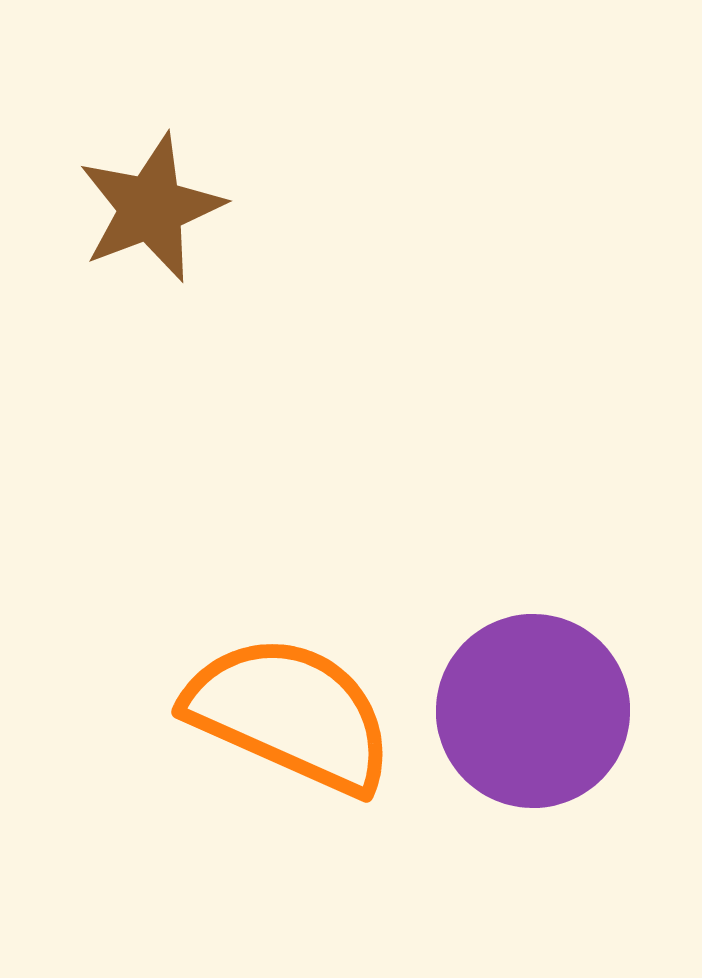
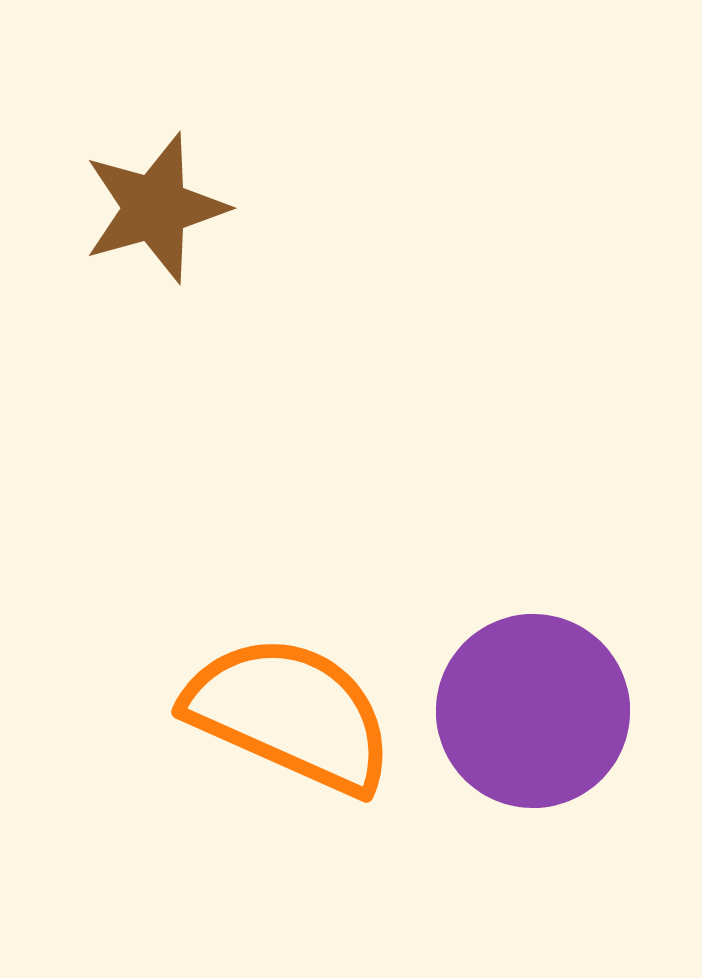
brown star: moved 4 px right; rotated 5 degrees clockwise
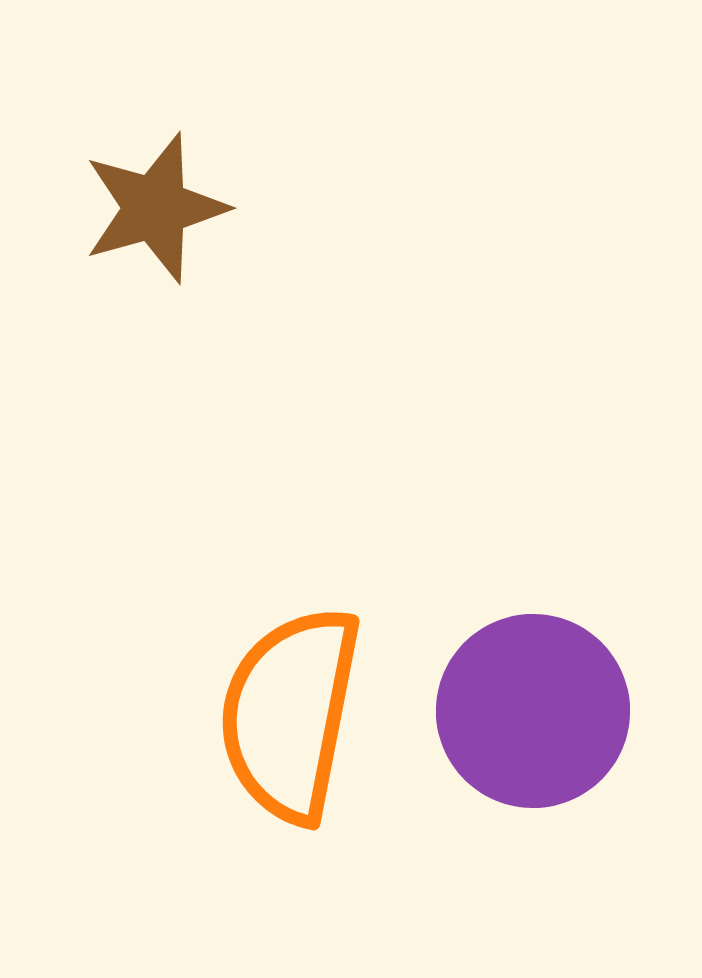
orange semicircle: rotated 103 degrees counterclockwise
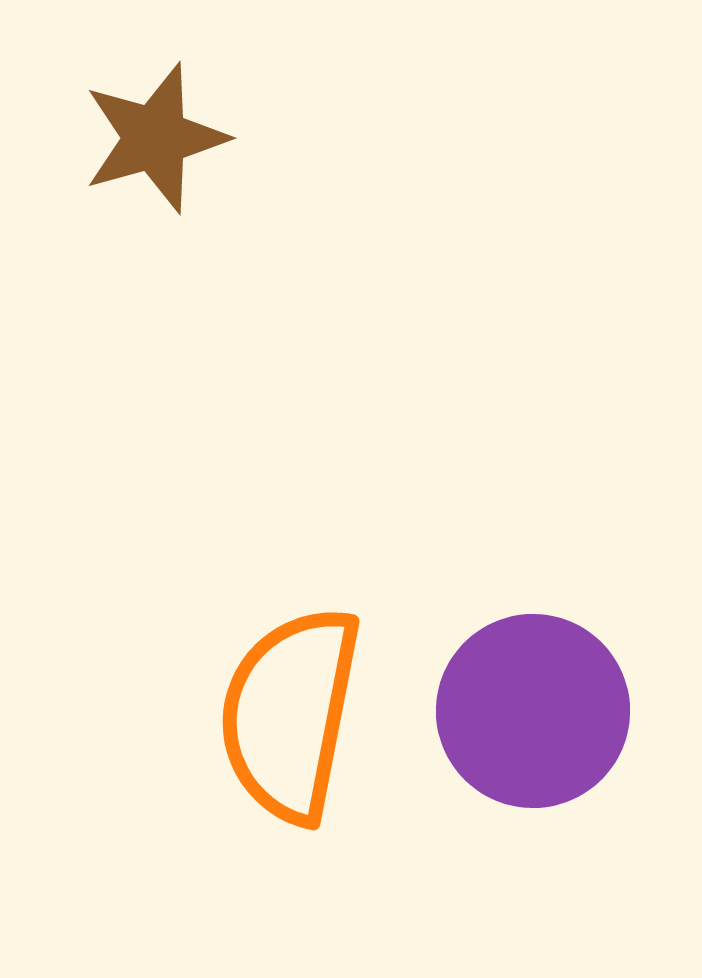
brown star: moved 70 px up
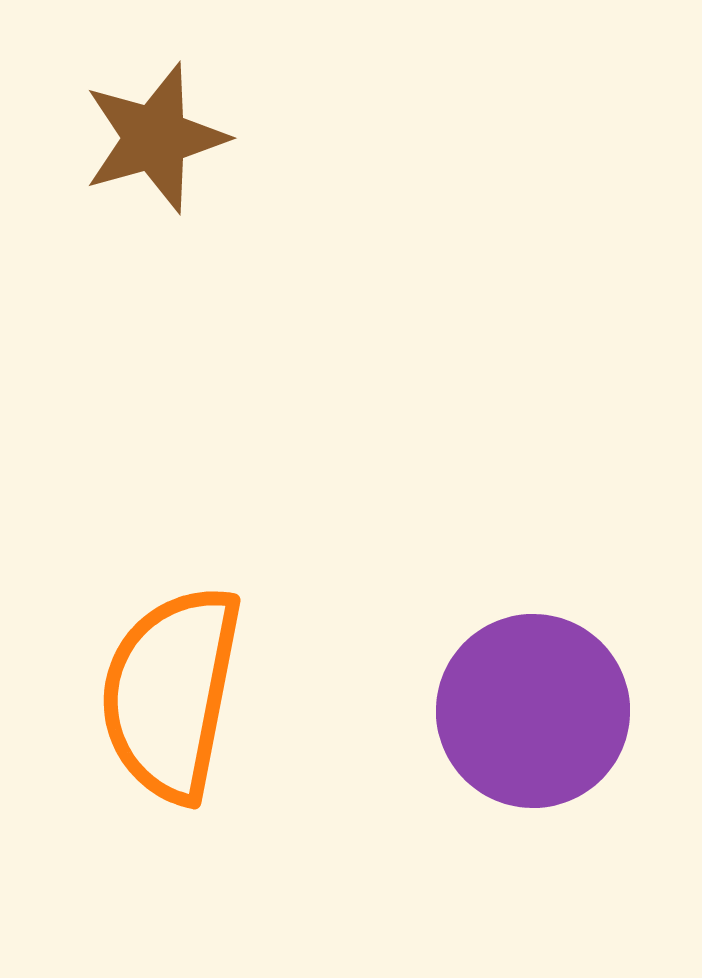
orange semicircle: moved 119 px left, 21 px up
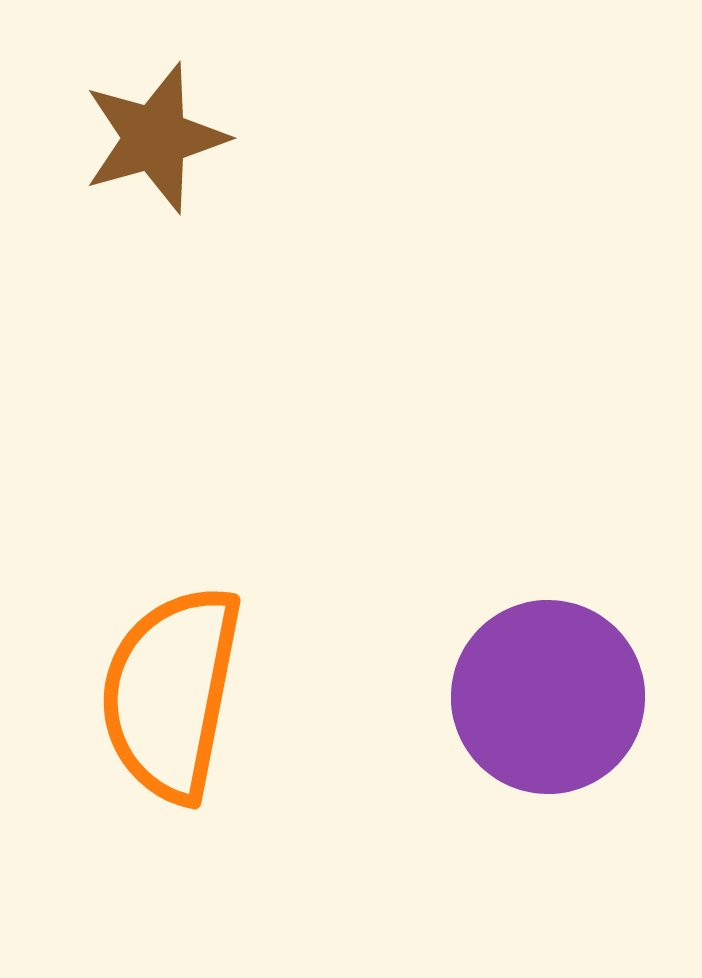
purple circle: moved 15 px right, 14 px up
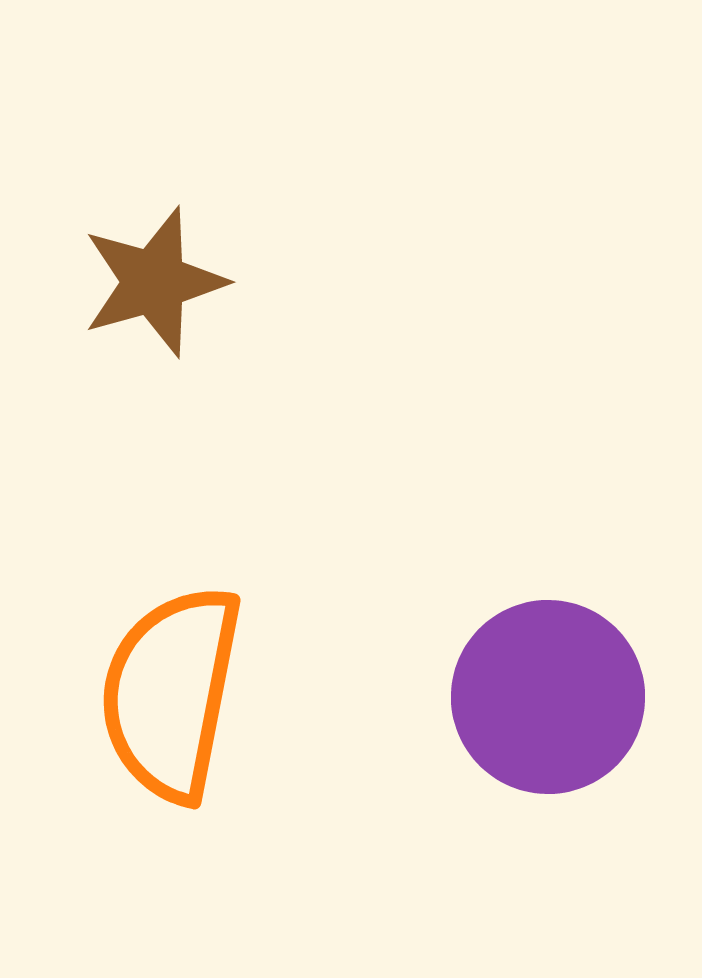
brown star: moved 1 px left, 144 px down
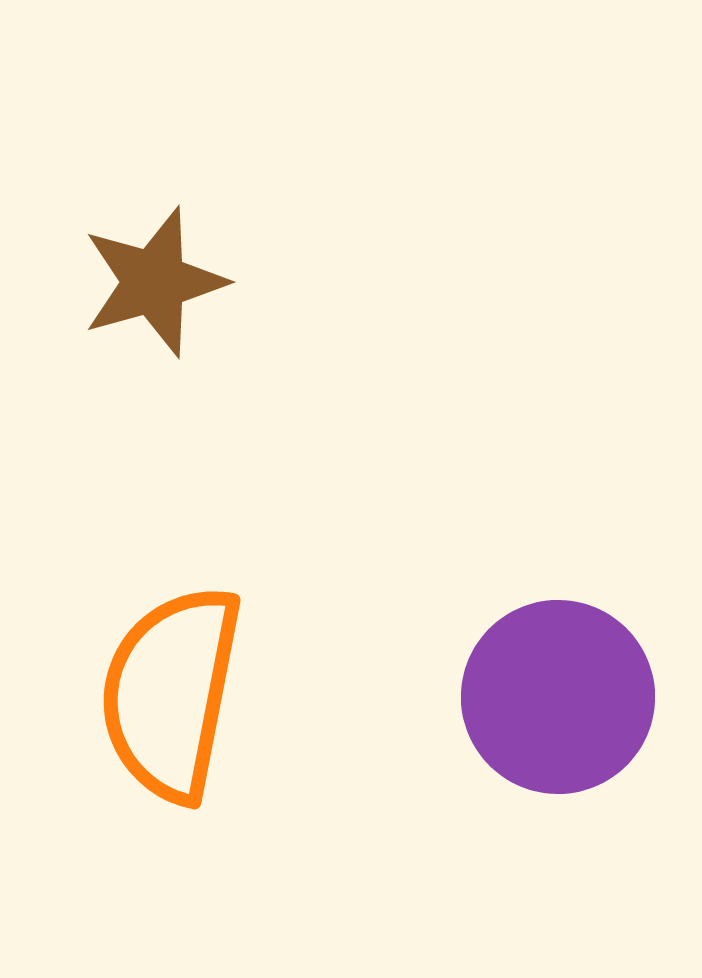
purple circle: moved 10 px right
